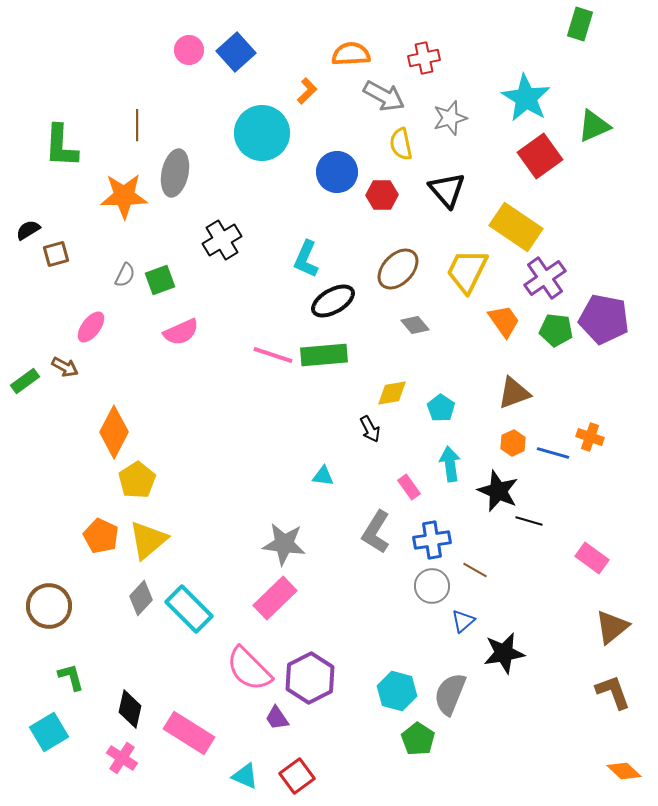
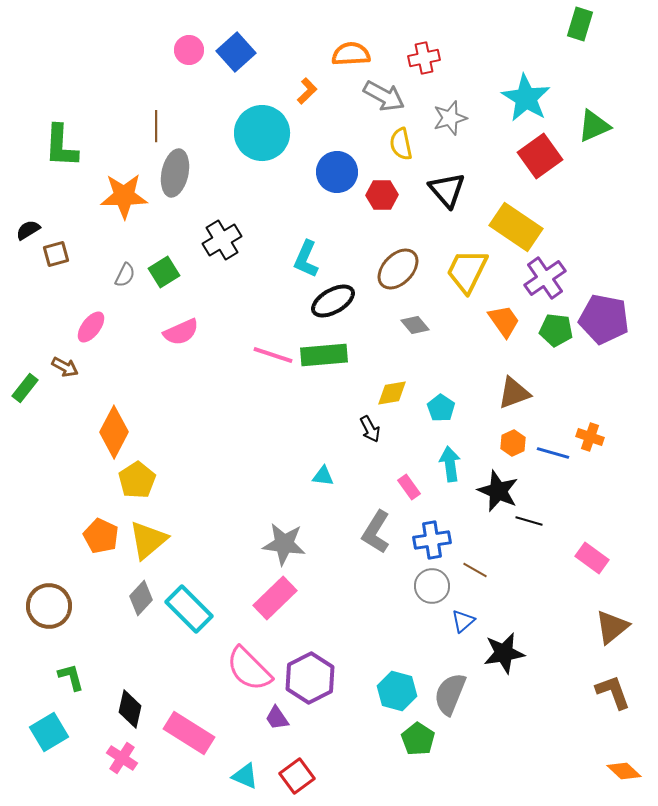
brown line at (137, 125): moved 19 px right, 1 px down
green square at (160, 280): moved 4 px right, 8 px up; rotated 12 degrees counterclockwise
green rectangle at (25, 381): moved 7 px down; rotated 16 degrees counterclockwise
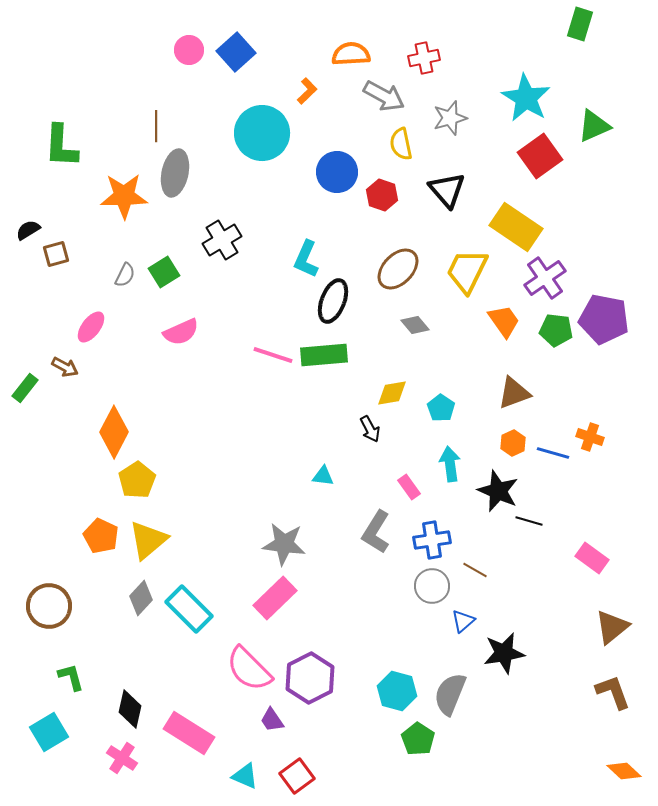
red hexagon at (382, 195): rotated 20 degrees clockwise
black ellipse at (333, 301): rotated 39 degrees counterclockwise
purple trapezoid at (277, 718): moved 5 px left, 2 px down
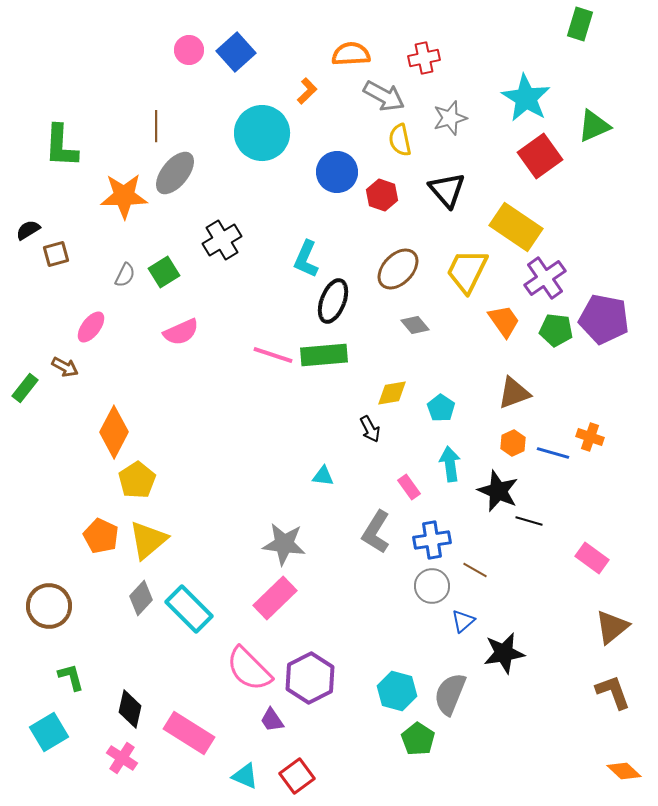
yellow semicircle at (401, 144): moved 1 px left, 4 px up
gray ellipse at (175, 173): rotated 27 degrees clockwise
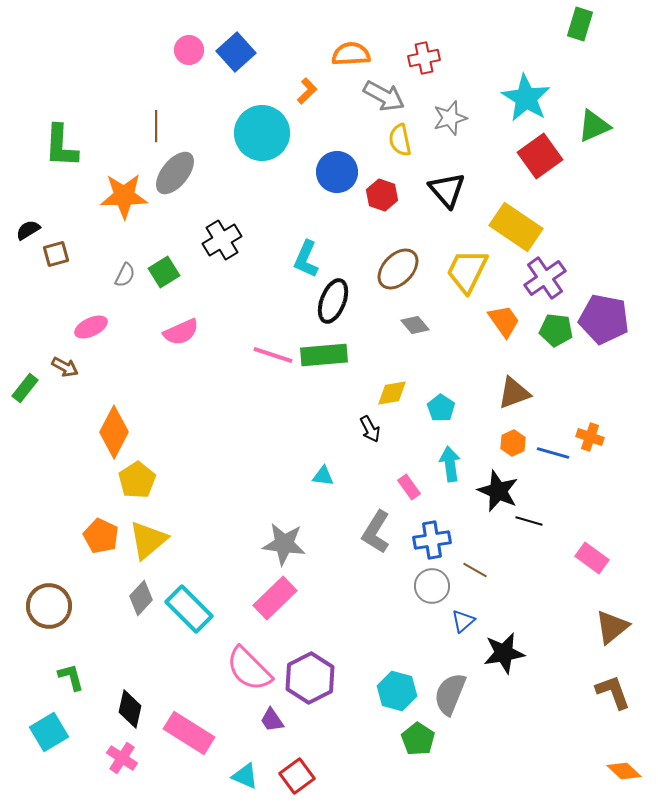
pink ellipse at (91, 327): rotated 28 degrees clockwise
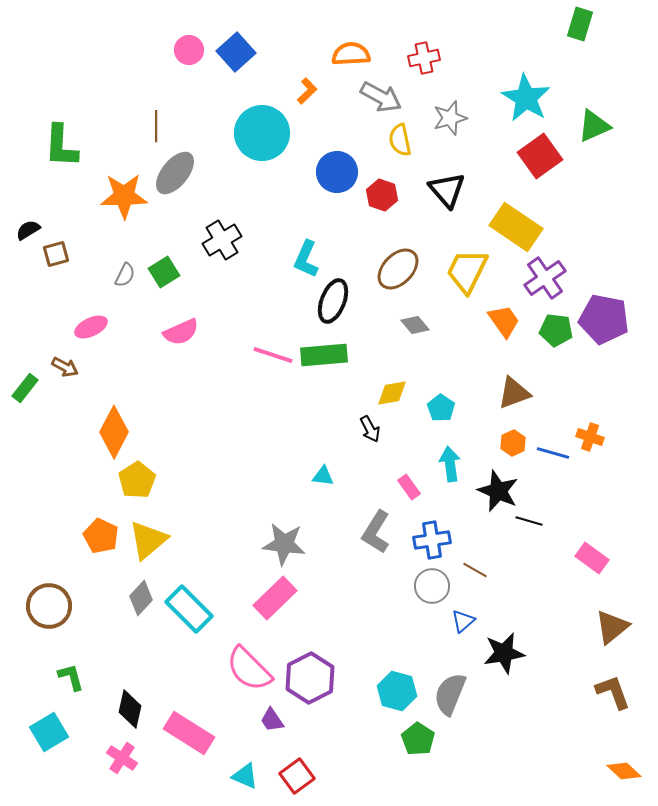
gray arrow at (384, 96): moved 3 px left, 1 px down
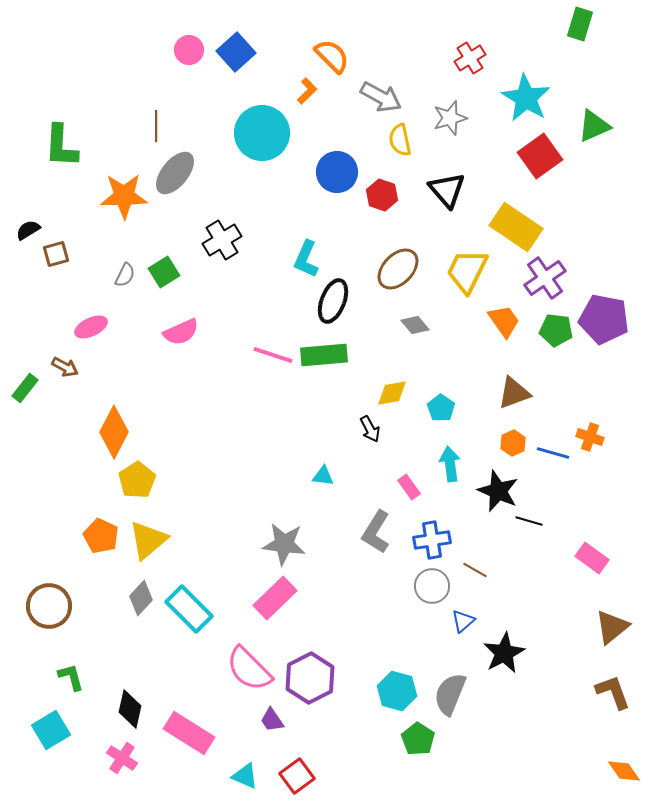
orange semicircle at (351, 54): moved 19 px left, 2 px down; rotated 48 degrees clockwise
red cross at (424, 58): moved 46 px right; rotated 20 degrees counterclockwise
black star at (504, 653): rotated 18 degrees counterclockwise
cyan square at (49, 732): moved 2 px right, 2 px up
orange diamond at (624, 771): rotated 12 degrees clockwise
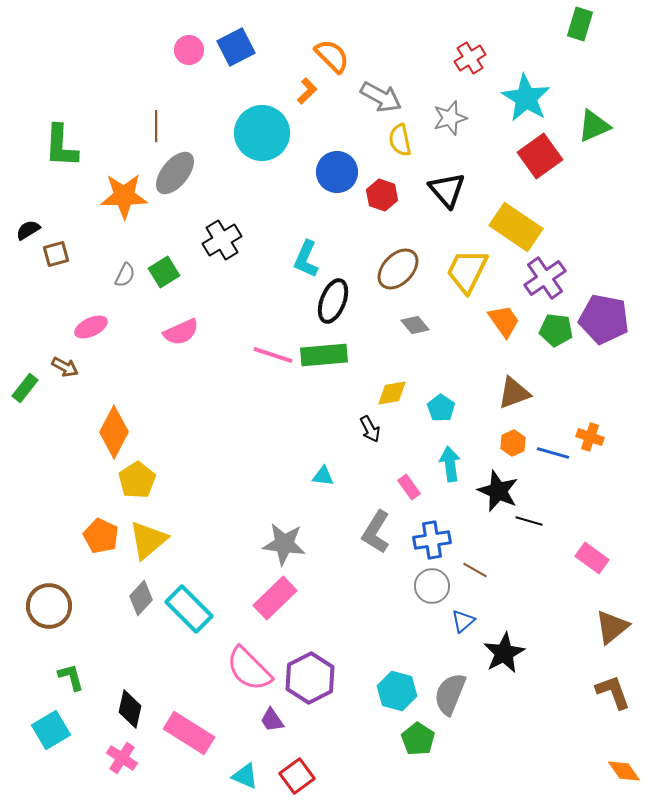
blue square at (236, 52): moved 5 px up; rotated 15 degrees clockwise
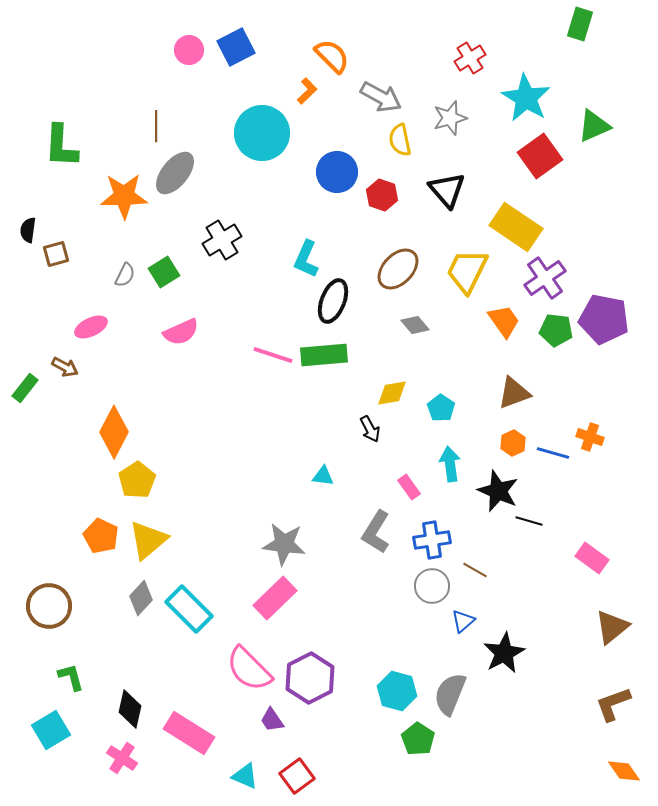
black semicircle at (28, 230): rotated 50 degrees counterclockwise
brown L-shape at (613, 692): moved 12 px down; rotated 90 degrees counterclockwise
